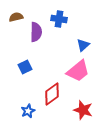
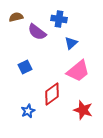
purple semicircle: moved 1 px right; rotated 126 degrees clockwise
blue triangle: moved 12 px left, 2 px up
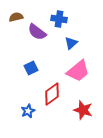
blue square: moved 6 px right, 1 px down
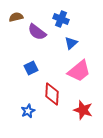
blue cross: moved 2 px right; rotated 14 degrees clockwise
pink trapezoid: moved 1 px right
red diamond: rotated 50 degrees counterclockwise
